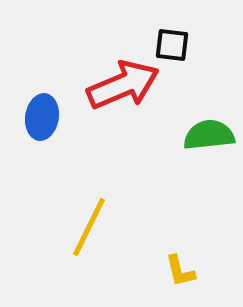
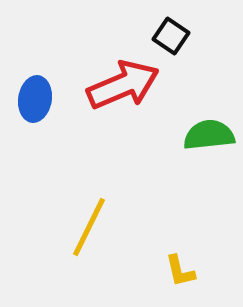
black square: moved 1 px left, 9 px up; rotated 27 degrees clockwise
blue ellipse: moved 7 px left, 18 px up
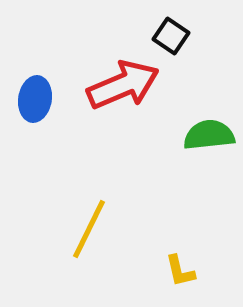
yellow line: moved 2 px down
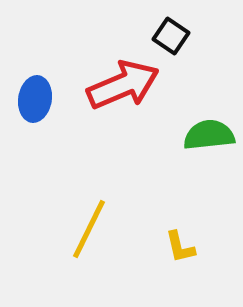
yellow L-shape: moved 24 px up
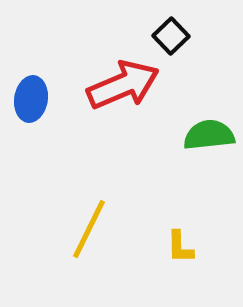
black square: rotated 12 degrees clockwise
blue ellipse: moved 4 px left
yellow L-shape: rotated 12 degrees clockwise
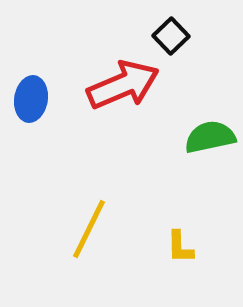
green semicircle: moved 1 px right, 2 px down; rotated 6 degrees counterclockwise
